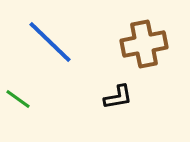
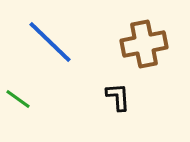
black L-shape: rotated 84 degrees counterclockwise
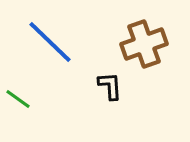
brown cross: rotated 9 degrees counterclockwise
black L-shape: moved 8 px left, 11 px up
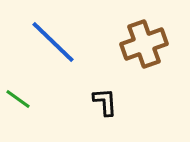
blue line: moved 3 px right
black L-shape: moved 5 px left, 16 px down
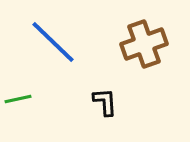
green line: rotated 48 degrees counterclockwise
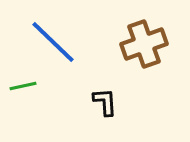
green line: moved 5 px right, 13 px up
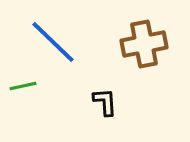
brown cross: rotated 9 degrees clockwise
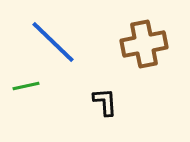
green line: moved 3 px right
